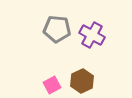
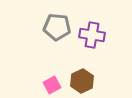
gray pentagon: moved 2 px up
purple cross: rotated 20 degrees counterclockwise
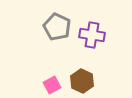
gray pentagon: rotated 20 degrees clockwise
brown hexagon: rotated 10 degrees counterclockwise
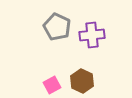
purple cross: rotated 15 degrees counterclockwise
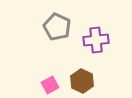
purple cross: moved 4 px right, 5 px down
pink square: moved 2 px left
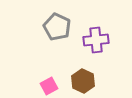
brown hexagon: moved 1 px right
pink square: moved 1 px left, 1 px down
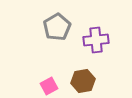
gray pentagon: rotated 16 degrees clockwise
brown hexagon: rotated 25 degrees clockwise
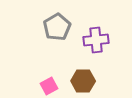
brown hexagon: rotated 10 degrees clockwise
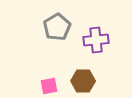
pink square: rotated 18 degrees clockwise
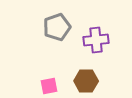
gray pentagon: rotated 12 degrees clockwise
brown hexagon: moved 3 px right
